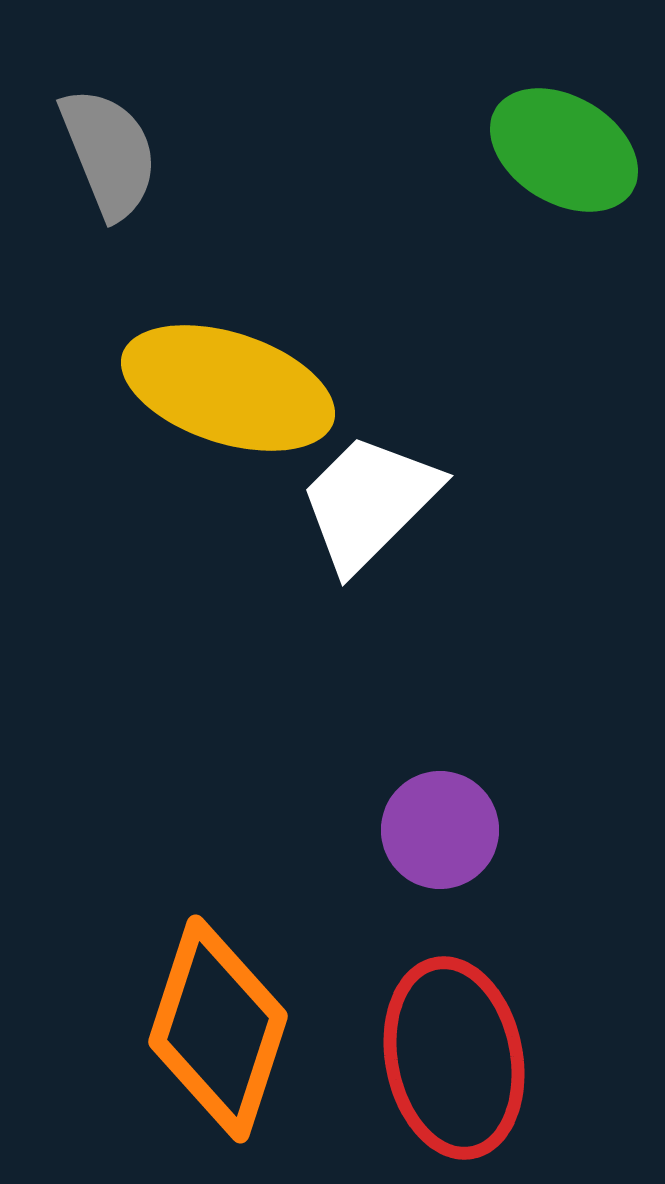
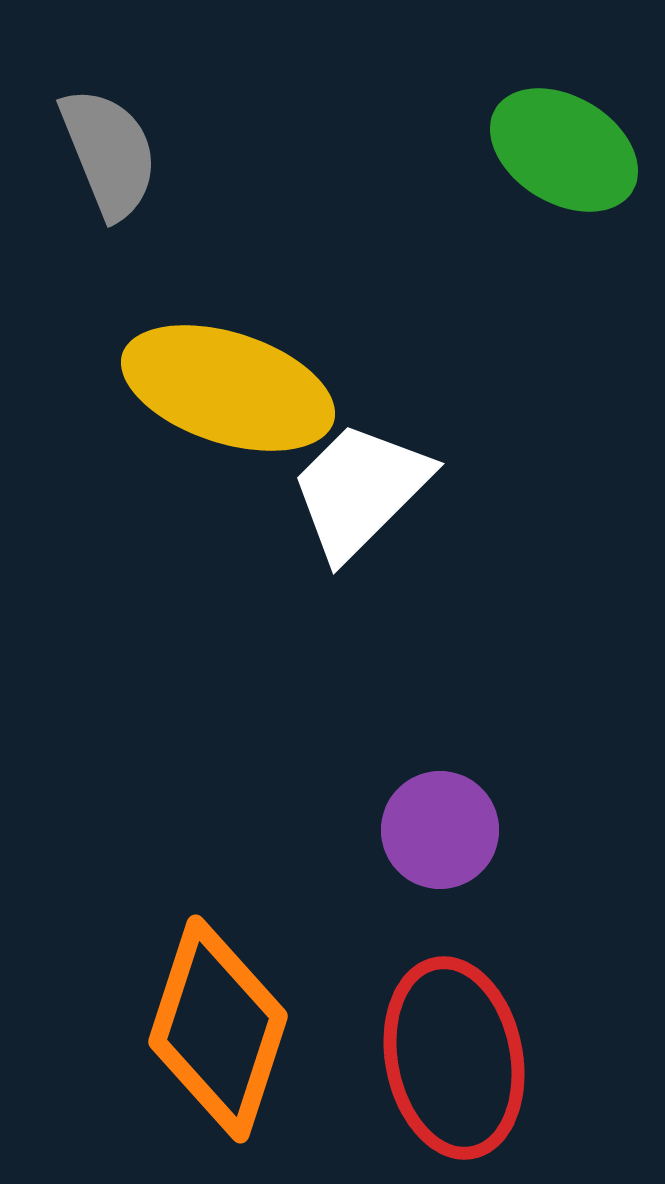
white trapezoid: moved 9 px left, 12 px up
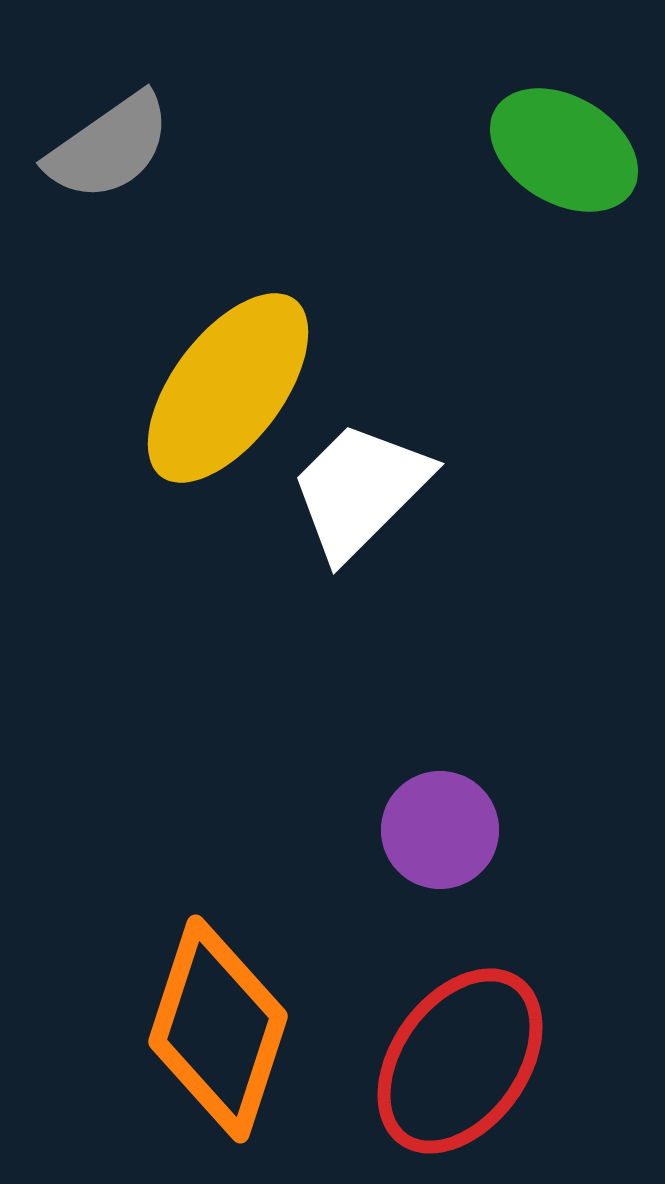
gray semicircle: moved 6 px up; rotated 77 degrees clockwise
yellow ellipse: rotated 71 degrees counterclockwise
red ellipse: moved 6 px right, 3 px down; rotated 47 degrees clockwise
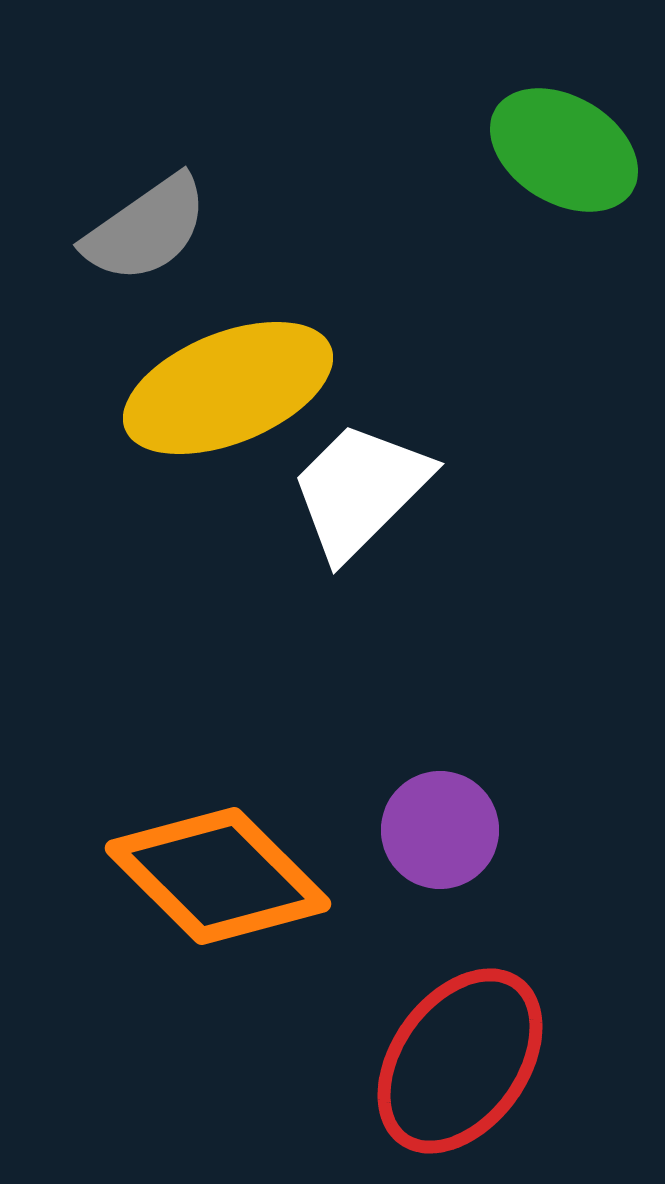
gray semicircle: moved 37 px right, 82 px down
yellow ellipse: rotated 31 degrees clockwise
orange diamond: moved 153 px up; rotated 63 degrees counterclockwise
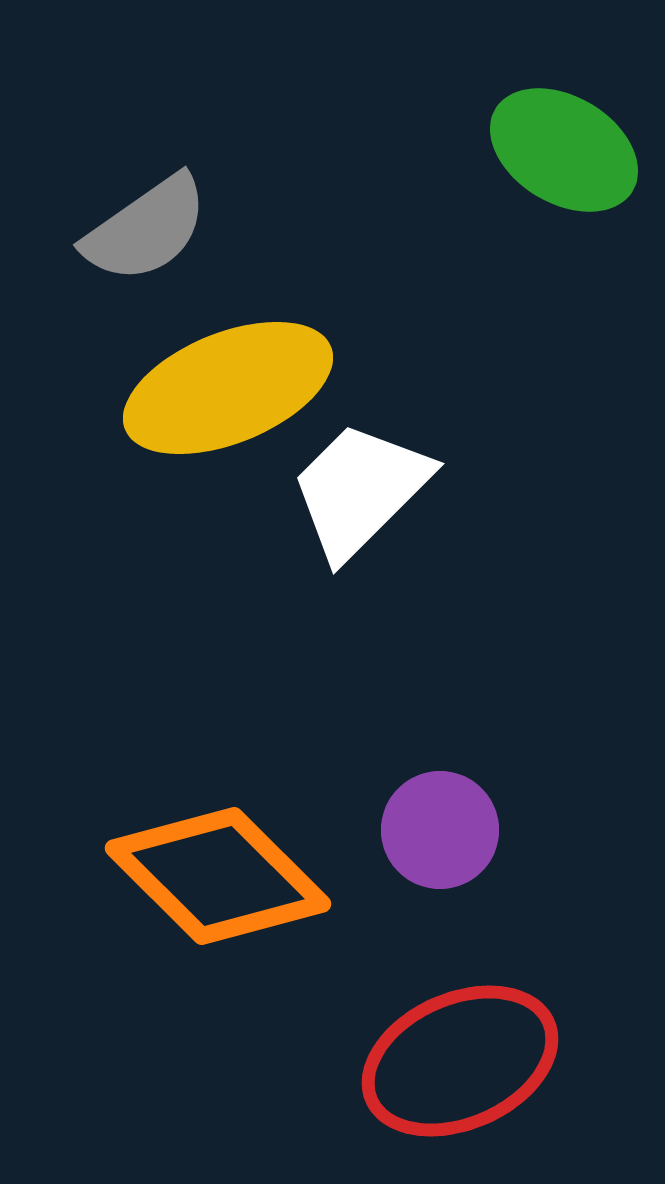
red ellipse: rotated 30 degrees clockwise
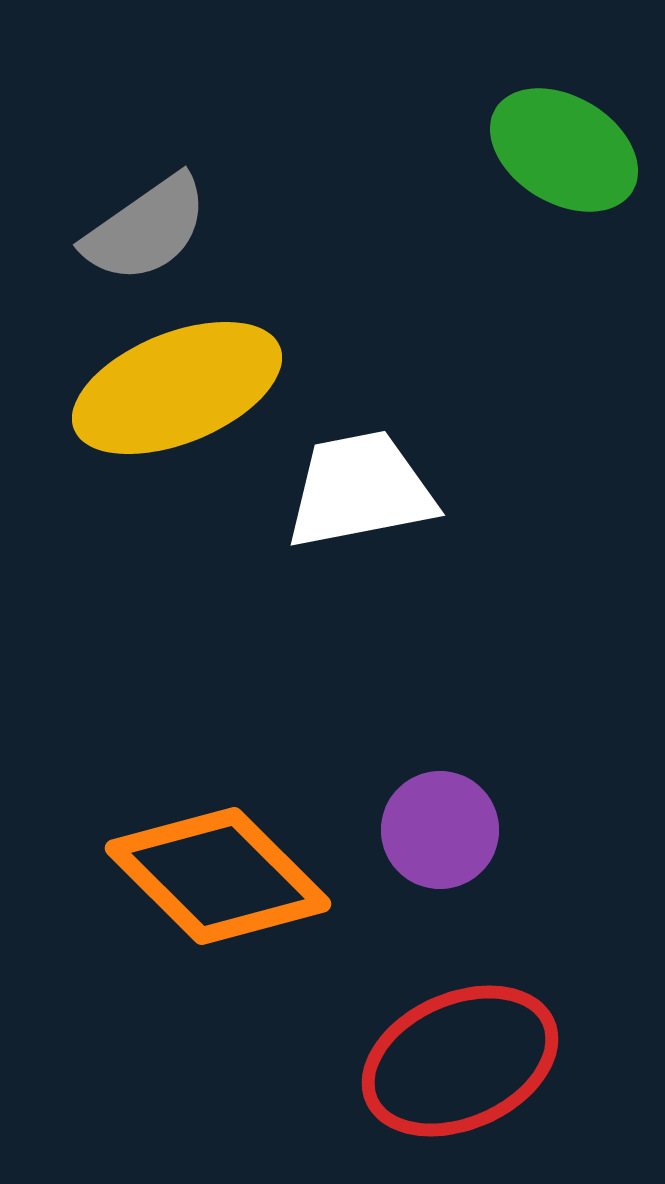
yellow ellipse: moved 51 px left
white trapezoid: rotated 34 degrees clockwise
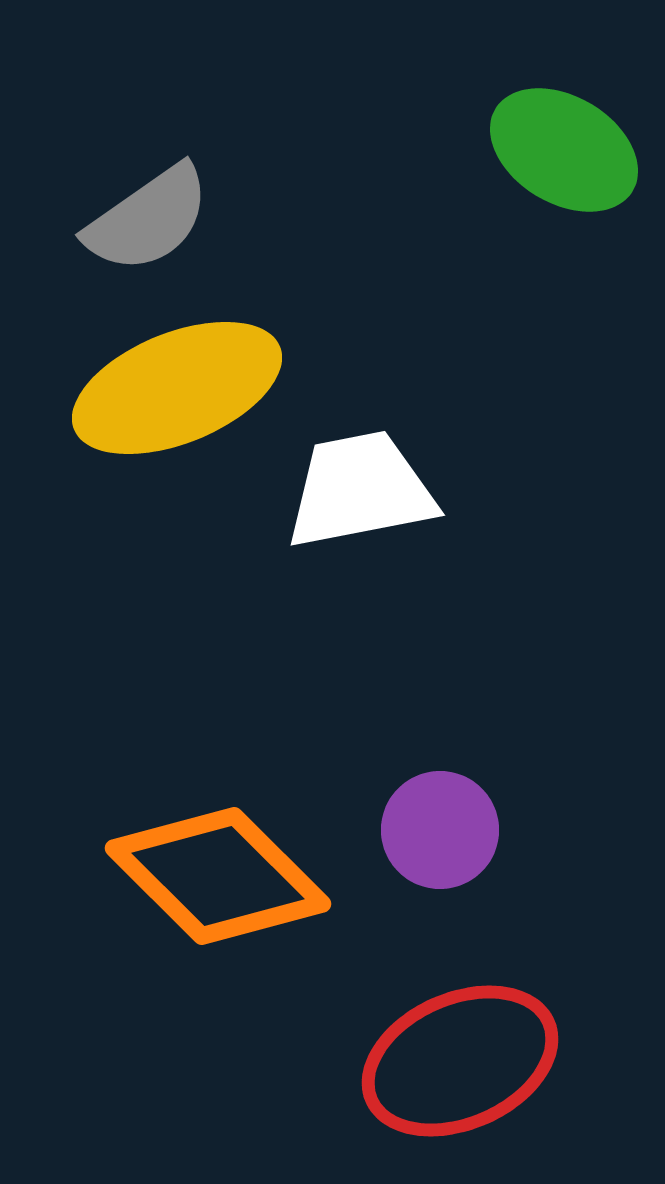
gray semicircle: moved 2 px right, 10 px up
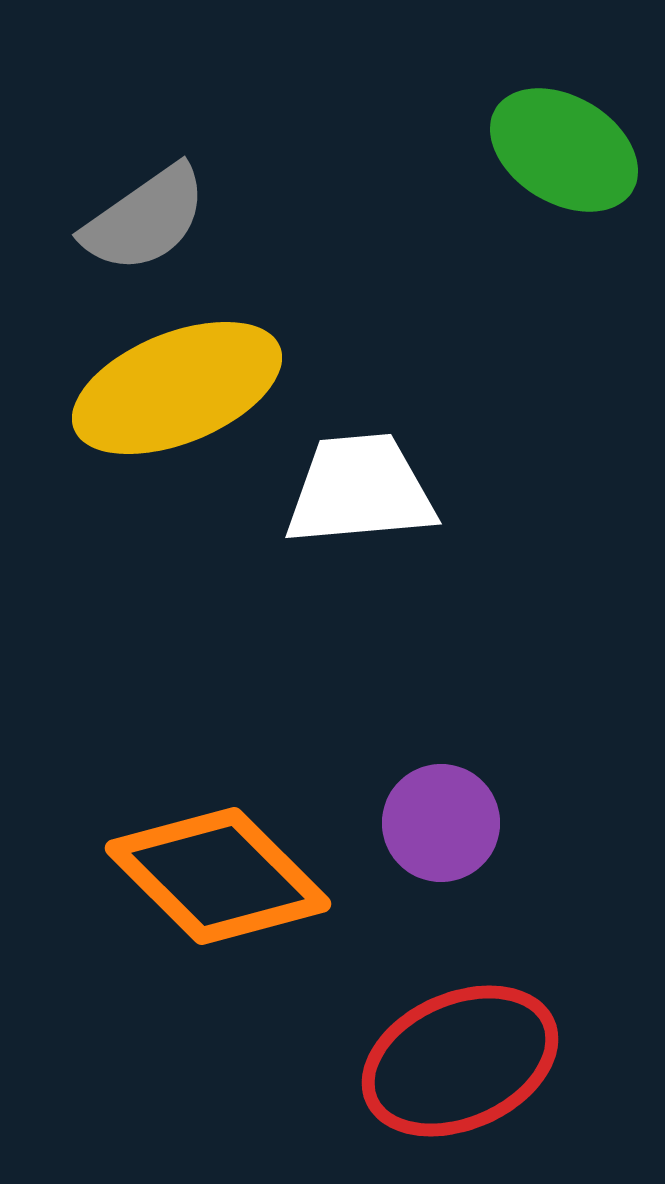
gray semicircle: moved 3 px left
white trapezoid: rotated 6 degrees clockwise
purple circle: moved 1 px right, 7 px up
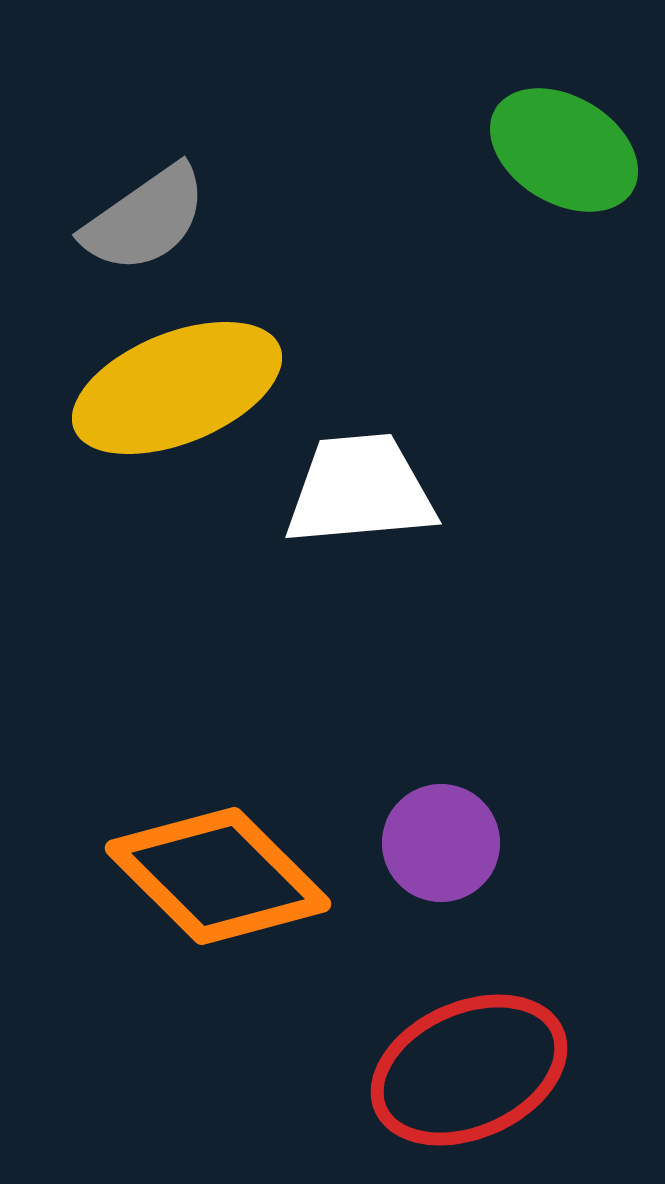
purple circle: moved 20 px down
red ellipse: moved 9 px right, 9 px down
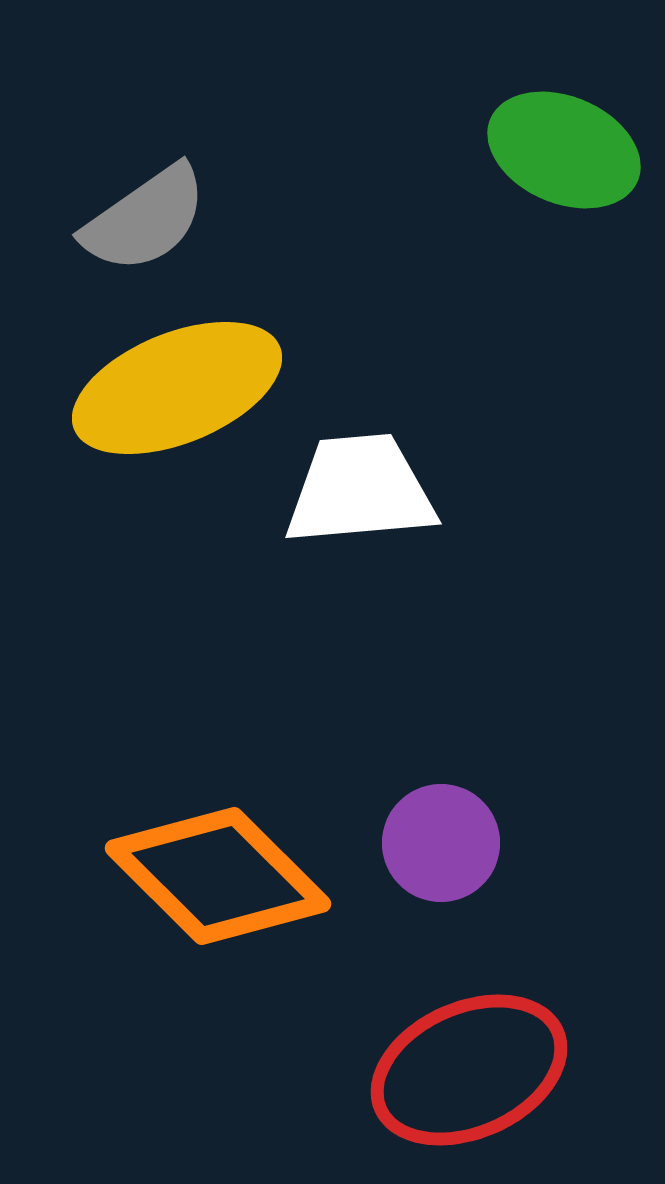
green ellipse: rotated 8 degrees counterclockwise
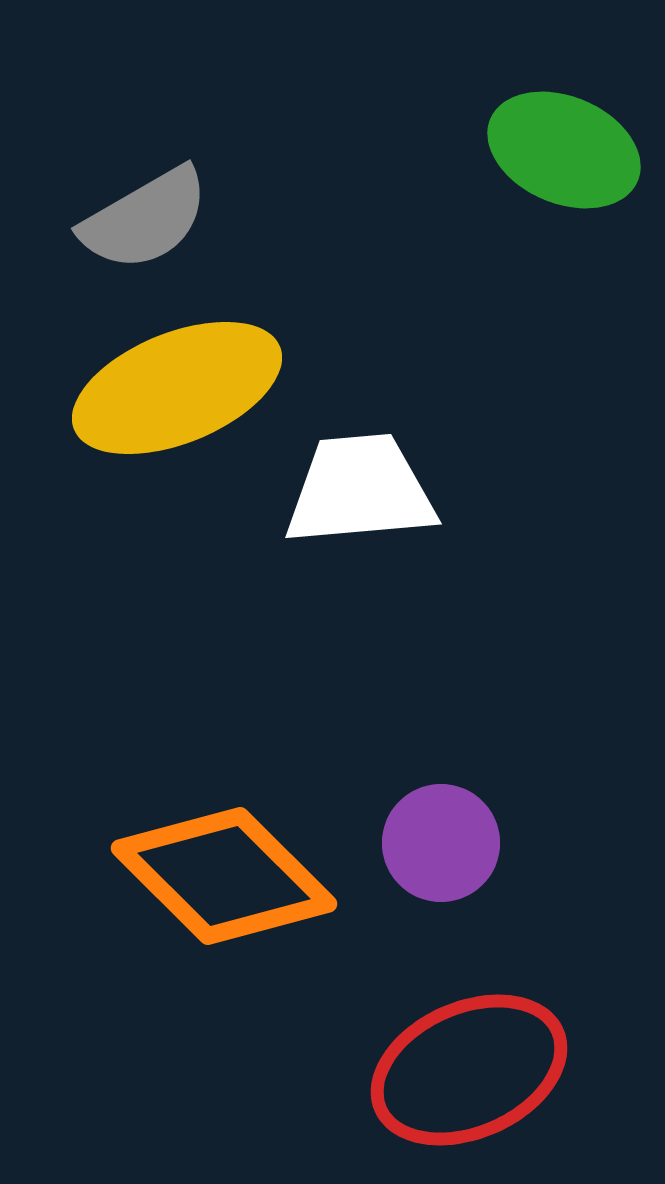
gray semicircle: rotated 5 degrees clockwise
orange diamond: moved 6 px right
